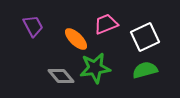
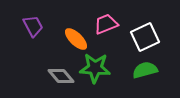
green star: rotated 12 degrees clockwise
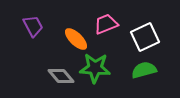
green semicircle: moved 1 px left
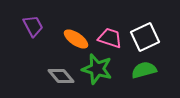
pink trapezoid: moved 4 px right, 14 px down; rotated 40 degrees clockwise
orange ellipse: rotated 10 degrees counterclockwise
green star: moved 2 px right, 1 px down; rotated 12 degrees clockwise
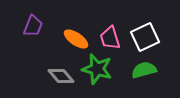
purple trapezoid: rotated 50 degrees clockwise
pink trapezoid: rotated 125 degrees counterclockwise
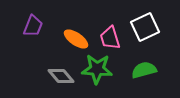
white square: moved 10 px up
green star: rotated 12 degrees counterclockwise
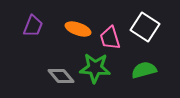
white square: rotated 32 degrees counterclockwise
orange ellipse: moved 2 px right, 10 px up; rotated 15 degrees counterclockwise
green star: moved 2 px left, 1 px up
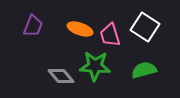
orange ellipse: moved 2 px right
pink trapezoid: moved 3 px up
green star: moved 2 px up
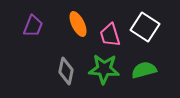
orange ellipse: moved 2 px left, 5 px up; rotated 45 degrees clockwise
green star: moved 9 px right, 3 px down
gray diamond: moved 5 px right, 5 px up; rotated 52 degrees clockwise
